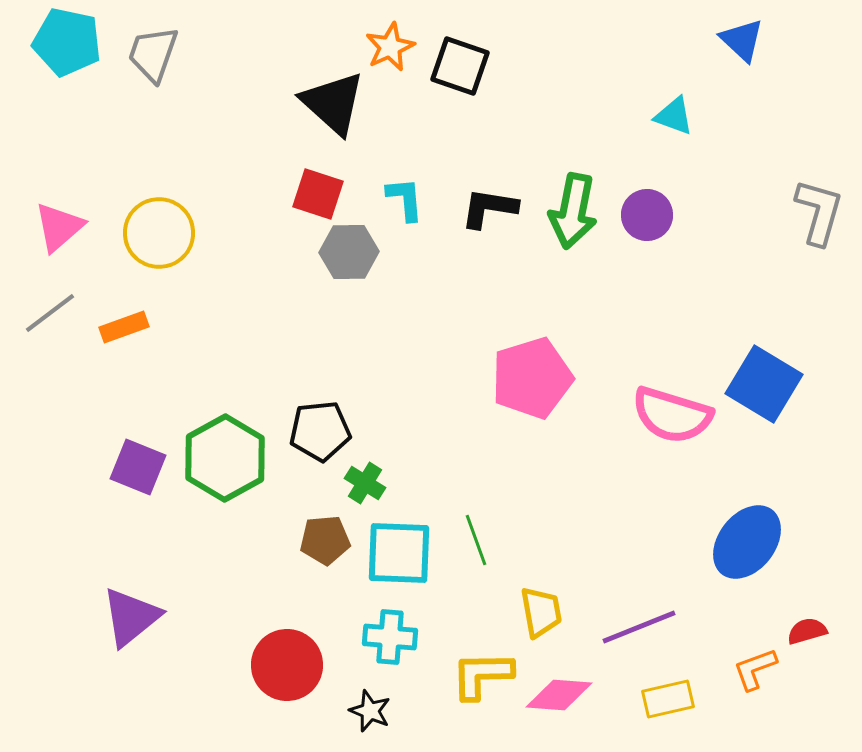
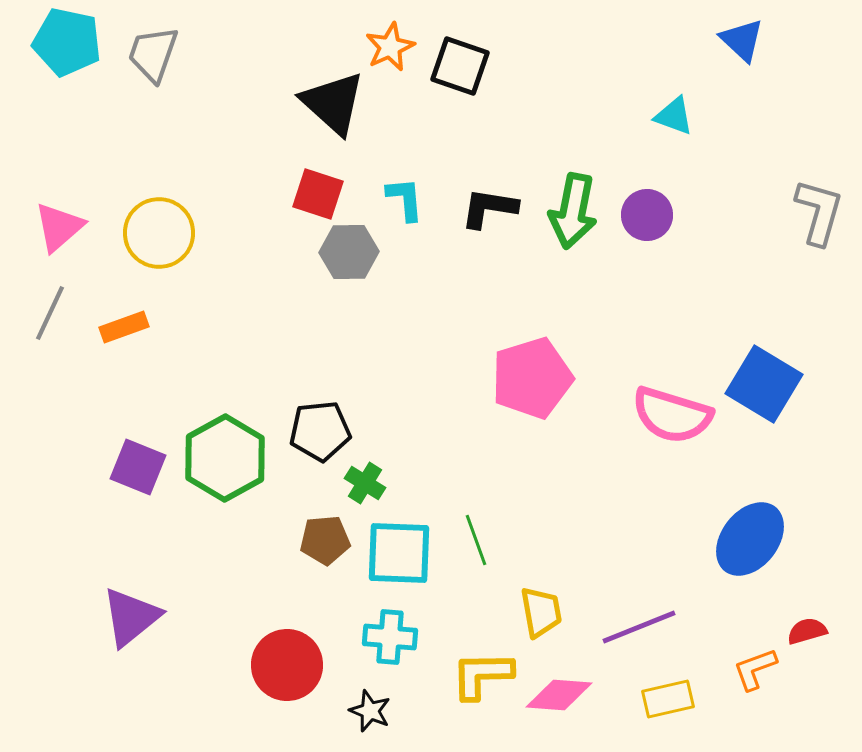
gray line: rotated 28 degrees counterclockwise
blue ellipse: moved 3 px right, 3 px up
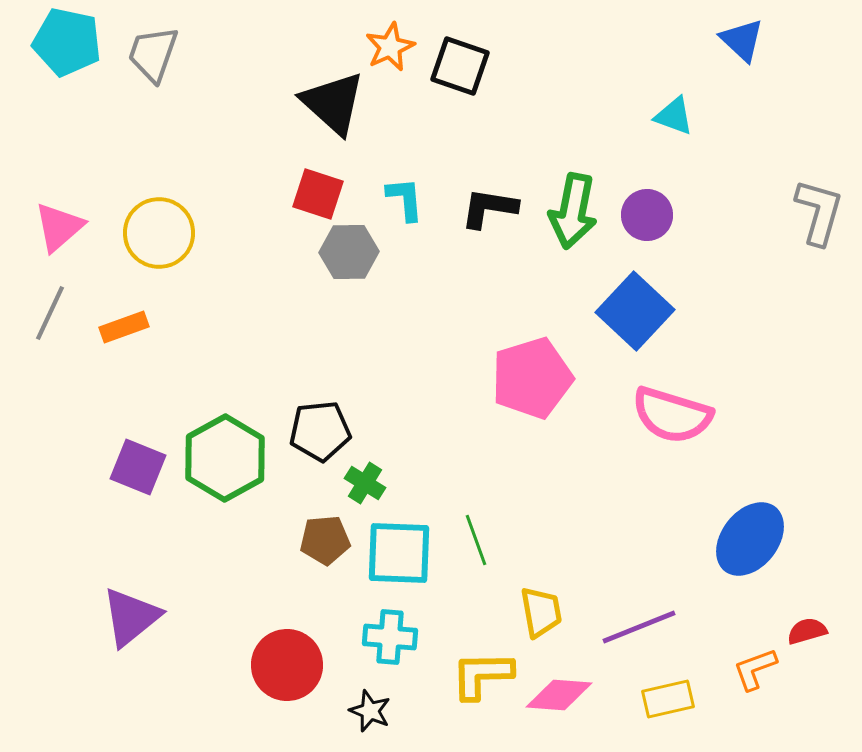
blue square: moved 129 px left, 73 px up; rotated 12 degrees clockwise
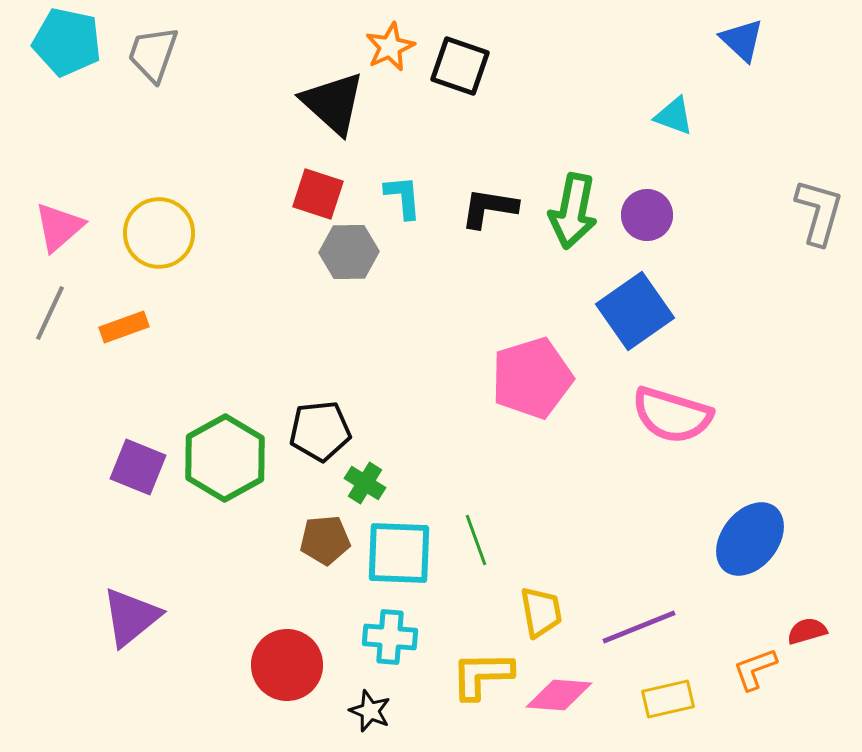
cyan L-shape: moved 2 px left, 2 px up
blue square: rotated 12 degrees clockwise
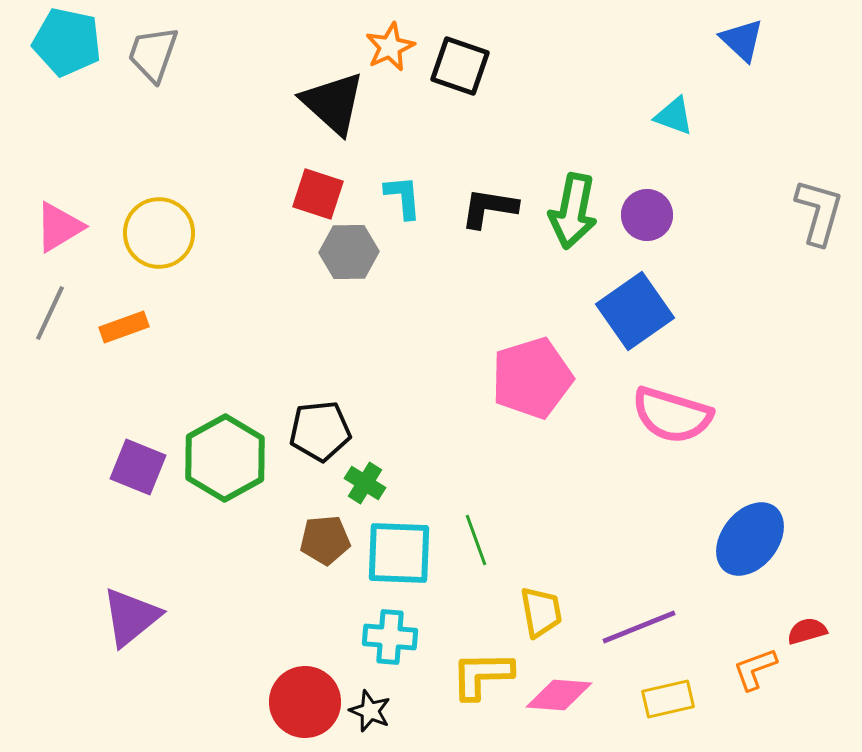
pink triangle: rotated 10 degrees clockwise
red circle: moved 18 px right, 37 px down
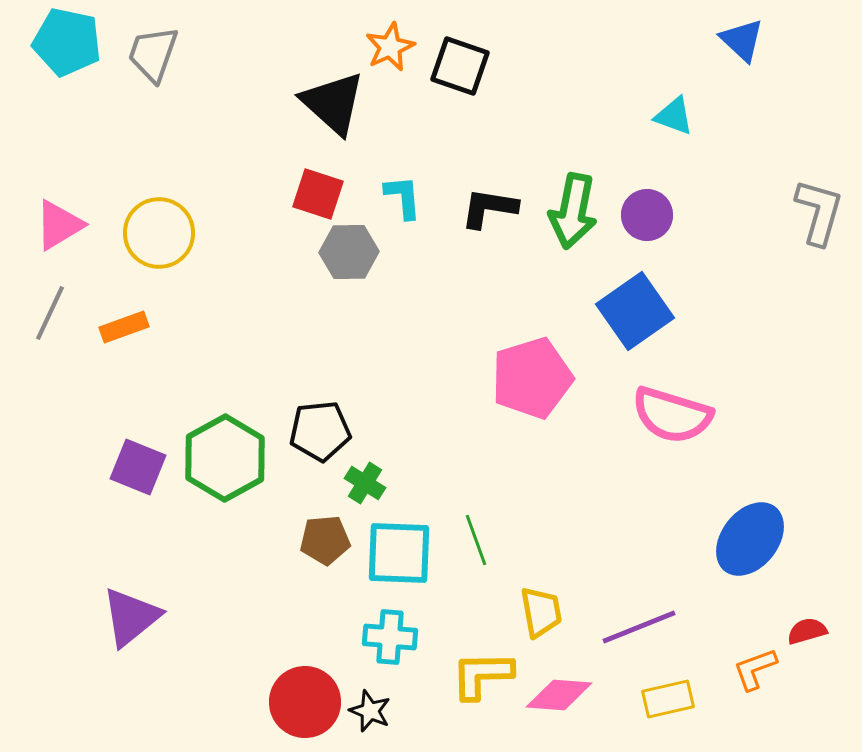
pink triangle: moved 2 px up
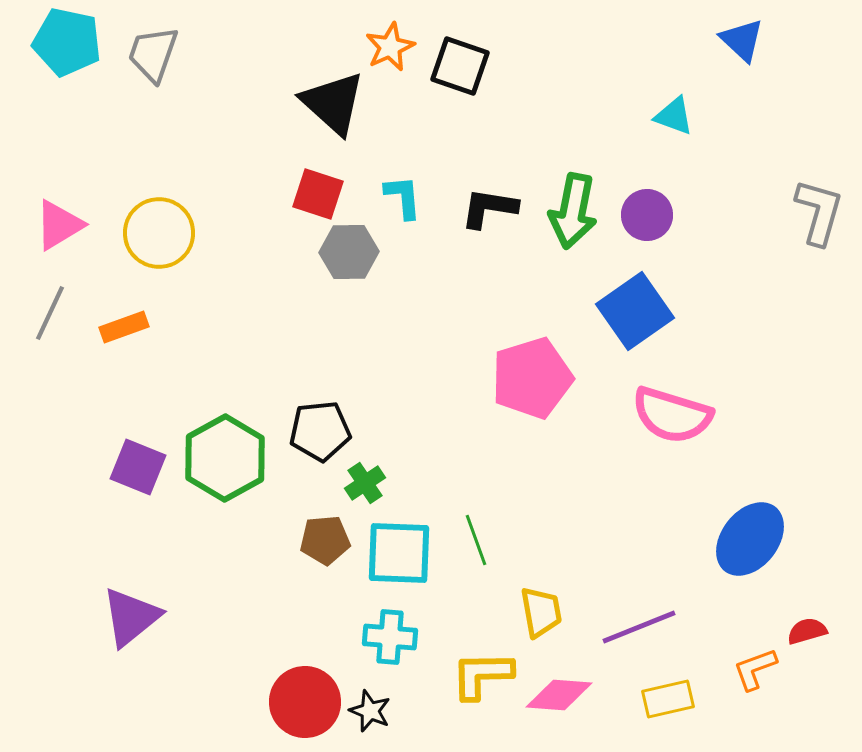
green cross: rotated 24 degrees clockwise
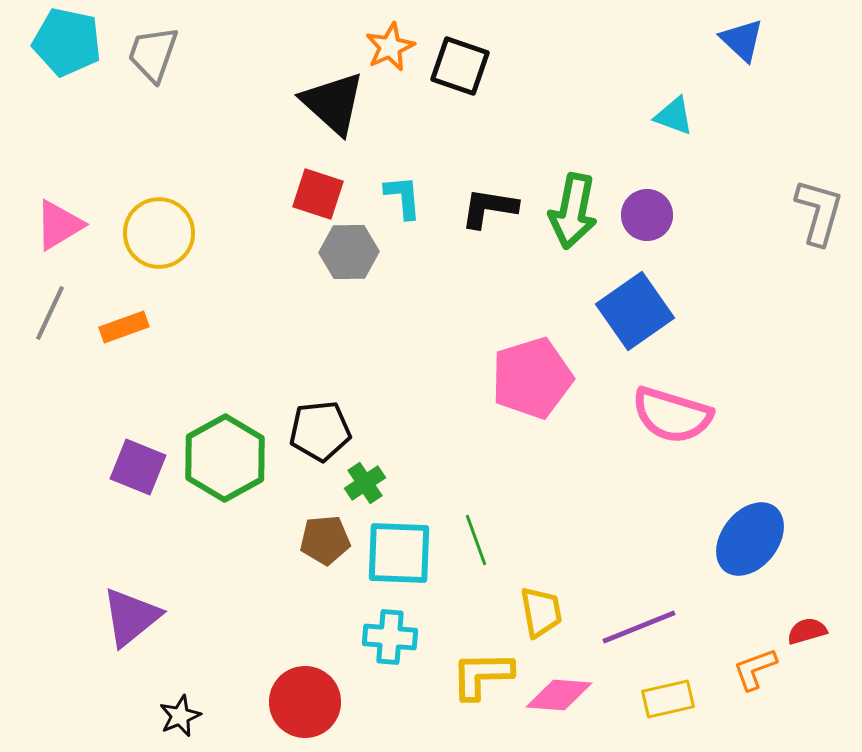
black star: moved 190 px left, 5 px down; rotated 27 degrees clockwise
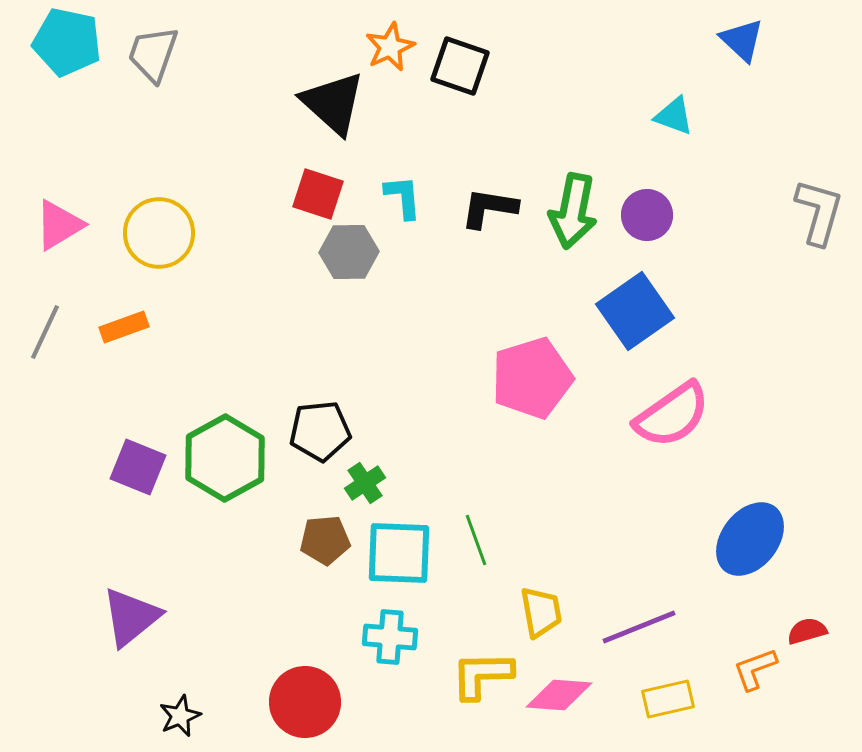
gray line: moved 5 px left, 19 px down
pink semicircle: rotated 52 degrees counterclockwise
